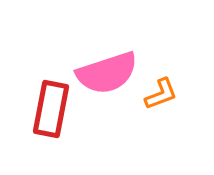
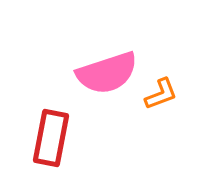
red rectangle: moved 29 px down
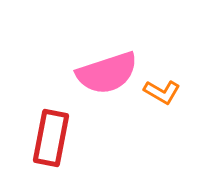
orange L-shape: moved 1 px right, 2 px up; rotated 51 degrees clockwise
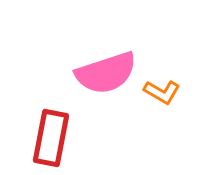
pink semicircle: moved 1 px left
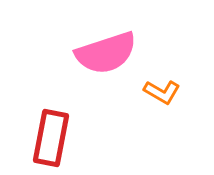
pink semicircle: moved 20 px up
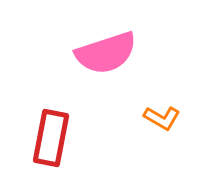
orange L-shape: moved 26 px down
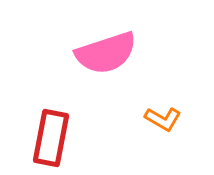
orange L-shape: moved 1 px right, 1 px down
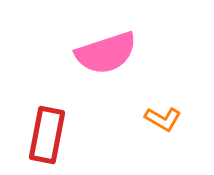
red rectangle: moved 4 px left, 3 px up
